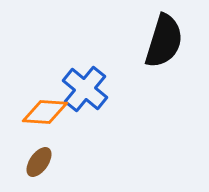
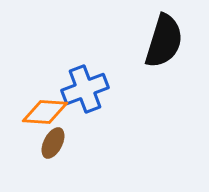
blue cross: rotated 30 degrees clockwise
brown ellipse: moved 14 px right, 19 px up; rotated 8 degrees counterclockwise
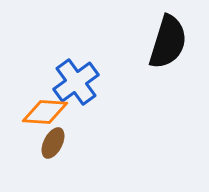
black semicircle: moved 4 px right, 1 px down
blue cross: moved 9 px left, 7 px up; rotated 15 degrees counterclockwise
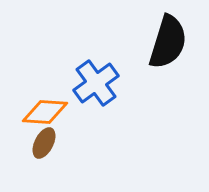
blue cross: moved 20 px right, 1 px down
brown ellipse: moved 9 px left
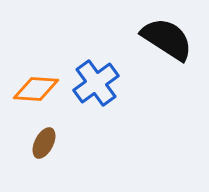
black semicircle: moved 1 px left, 3 px up; rotated 74 degrees counterclockwise
orange diamond: moved 9 px left, 23 px up
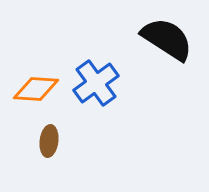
brown ellipse: moved 5 px right, 2 px up; rotated 20 degrees counterclockwise
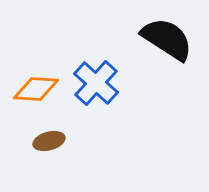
blue cross: rotated 12 degrees counterclockwise
brown ellipse: rotated 68 degrees clockwise
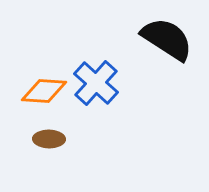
orange diamond: moved 8 px right, 2 px down
brown ellipse: moved 2 px up; rotated 16 degrees clockwise
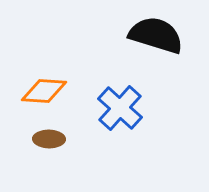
black semicircle: moved 11 px left, 4 px up; rotated 16 degrees counterclockwise
blue cross: moved 24 px right, 25 px down
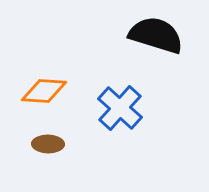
brown ellipse: moved 1 px left, 5 px down
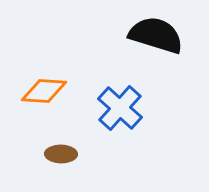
brown ellipse: moved 13 px right, 10 px down
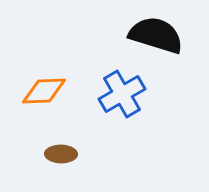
orange diamond: rotated 6 degrees counterclockwise
blue cross: moved 2 px right, 14 px up; rotated 18 degrees clockwise
